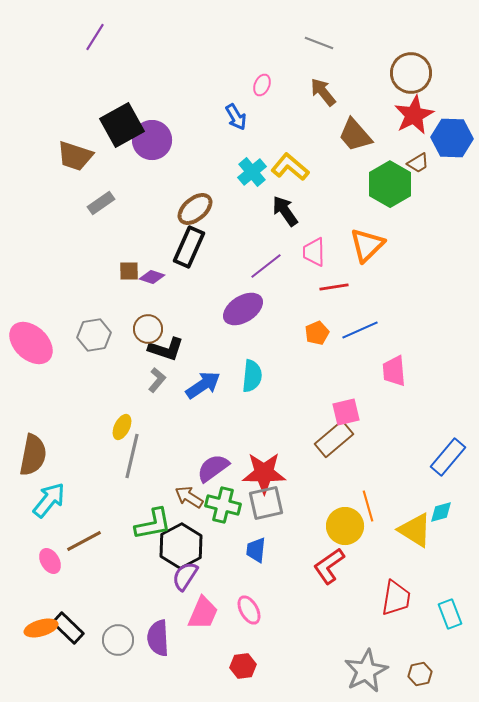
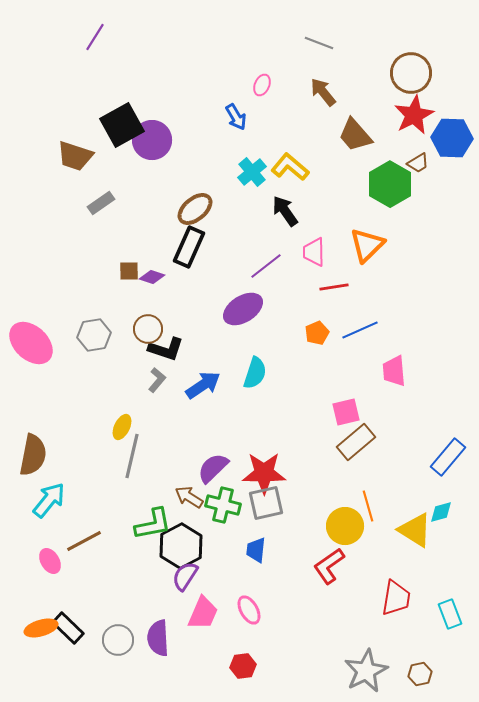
cyan semicircle at (252, 376): moved 3 px right, 3 px up; rotated 12 degrees clockwise
brown rectangle at (334, 439): moved 22 px right, 3 px down
purple semicircle at (213, 468): rotated 8 degrees counterclockwise
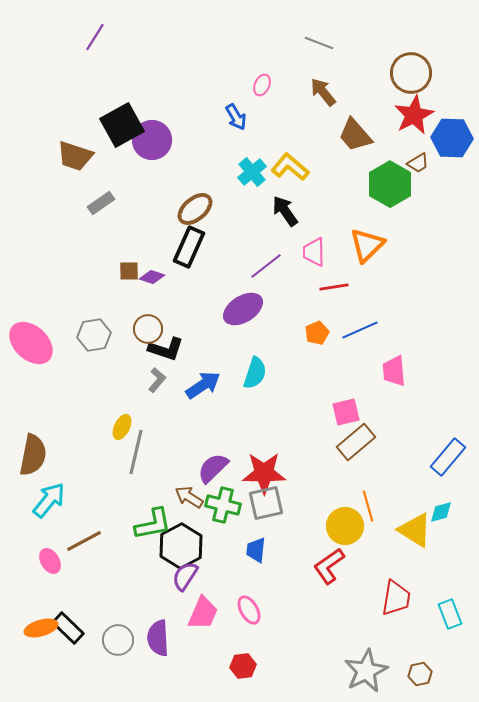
gray line at (132, 456): moved 4 px right, 4 px up
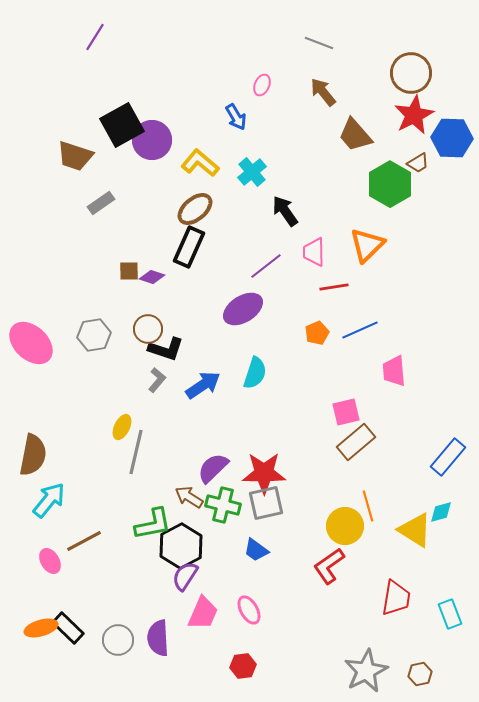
yellow L-shape at (290, 167): moved 90 px left, 4 px up
blue trapezoid at (256, 550): rotated 60 degrees counterclockwise
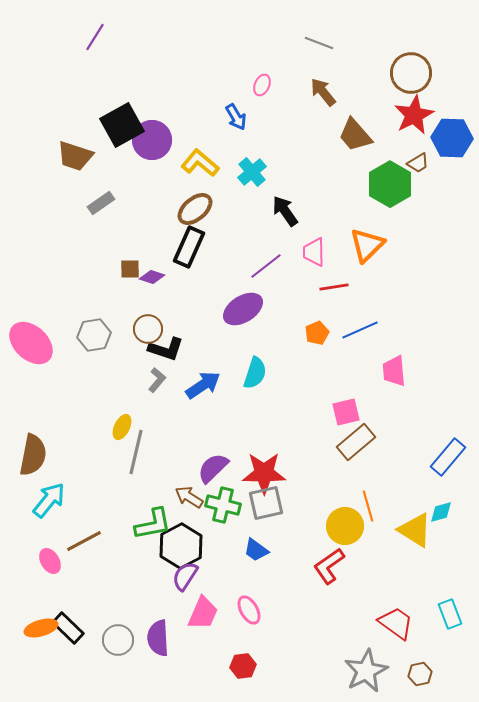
brown square at (129, 271): moved 1 px right, 2 px up
red trapezoid at (396, 598): moved 25 px down; rotated 63 degrees counterclockwise
